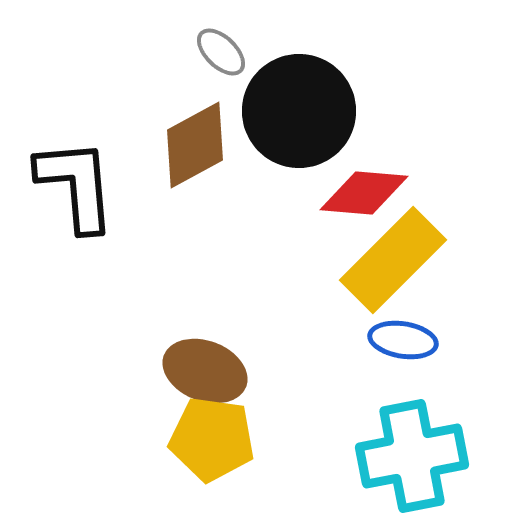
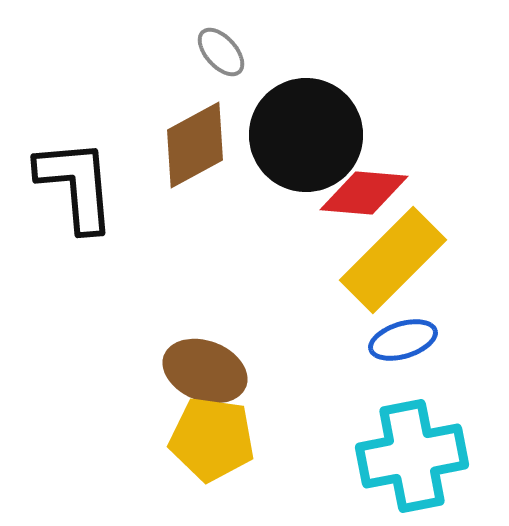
gray ellipse: rotated 4 degrees clockwise
black circle: moved 7 px right, 24 px down
blue ellipse: rotated 26 degrees counterclockwise
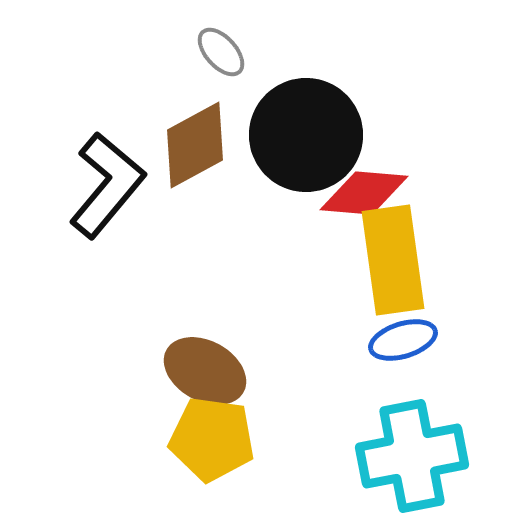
black L-shape: moved 31 px right; rotated 45 degrees clockwise
yellow rectangle: rotated 53 degrees counterclockwise
brown ellipse: rotated 8 degrees clockwise
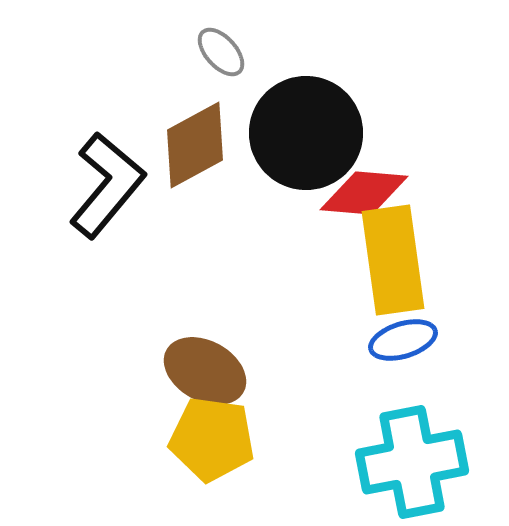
black circle: moved 2 px up
cyan cross: moved 6 px down
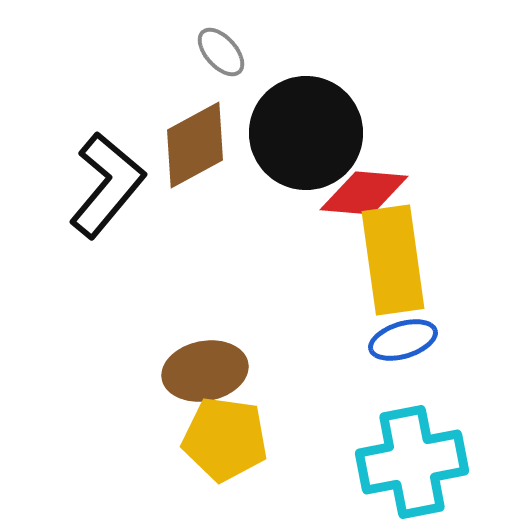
brown ellipse: rotated 40 degrees counterclockwise
yellow pentagon: moved 13 px right
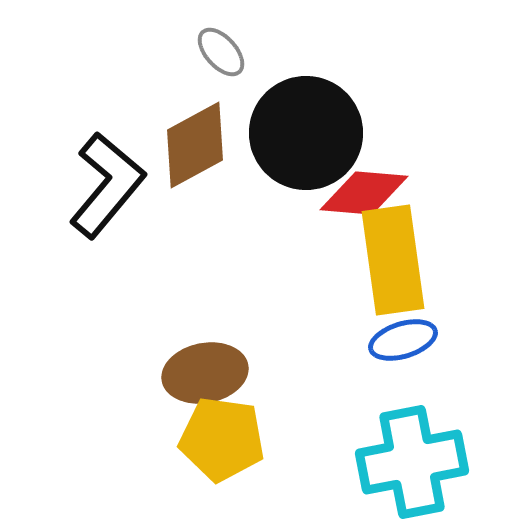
brown ellipse: moved 2 px down
yellow pentagon: moved 3 px left
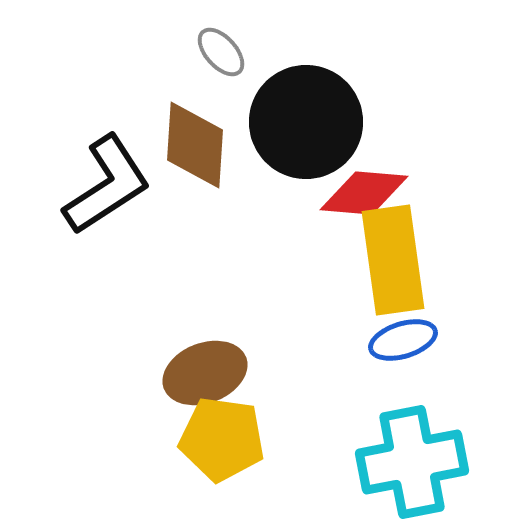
black circle: moved 11 px up
brown diamond: rotated 58 degrees counterclockwise
black L-shape: rotated 17 degrees clockwise
brown ellipse: rotated 10 degrees counterclockwise
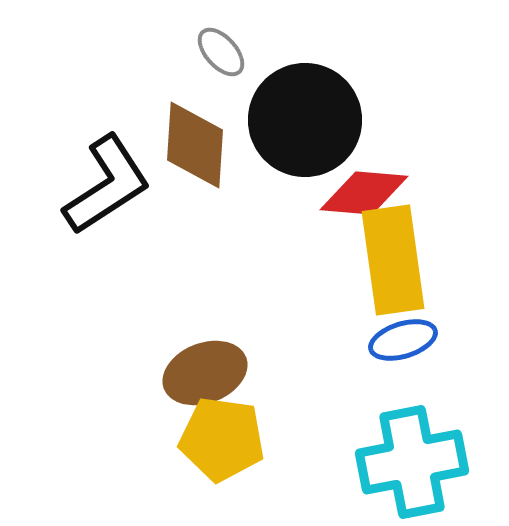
black circle: moved 1 px left, 2 px up
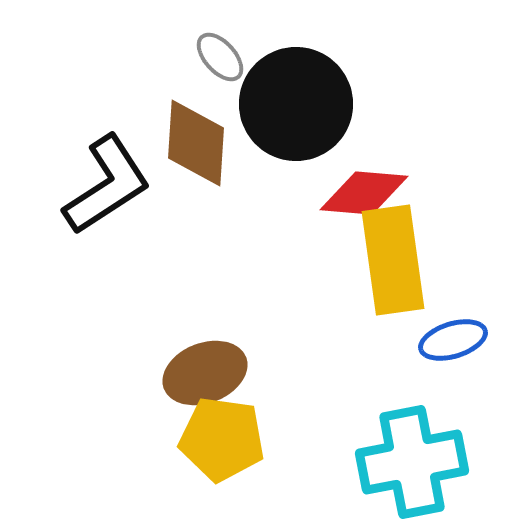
gray ellipse: moved 1 px left, 5 px down
black circle: moved 9 px left, 16 px up
brown diamond: moved 1 px right, 2 px up
blue ellipse: moved 50 px right
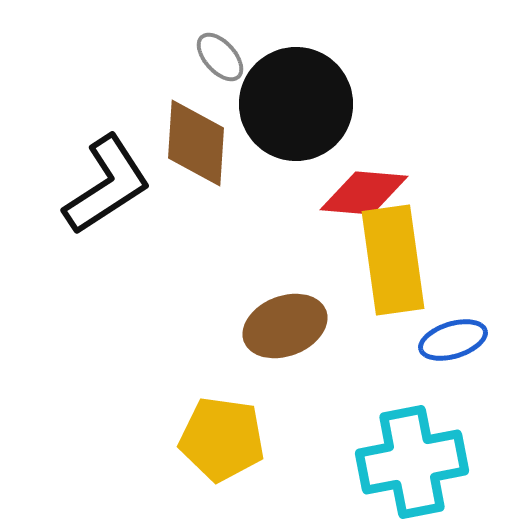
brown ellipse: moved 80 px right, 47 px up
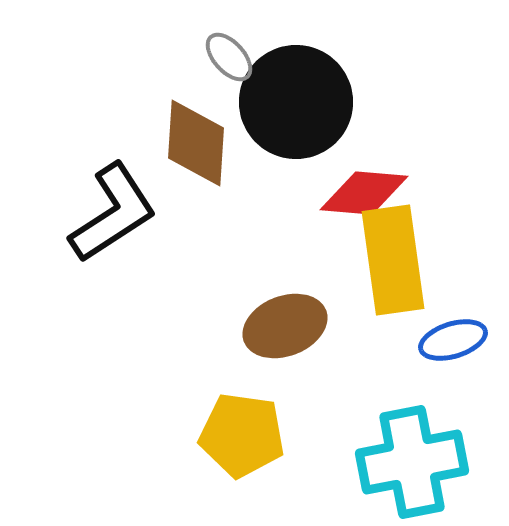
gray ellipse: moved 9 px right
black circle: moved 2 px up
black L-shape: moved 6 px right, 28 px down
yellow pentagon: moved 20 px right, 4 px up
